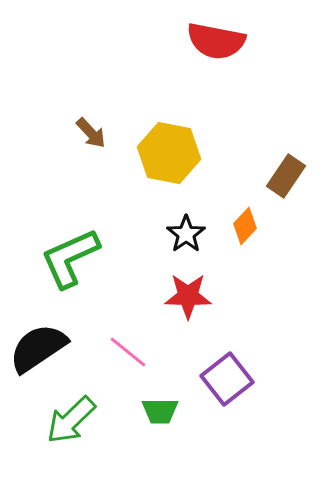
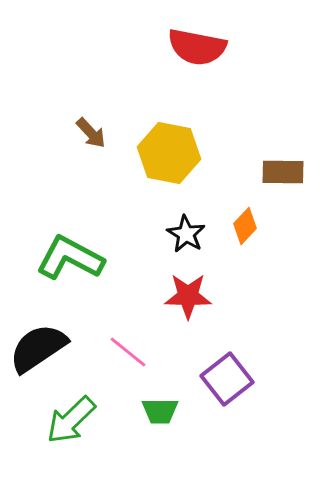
red semicircle: moved 19 px left, 6 px down
brown rectangle: moved 3 px left, 4 px up; rotated 57 degrees clockwise
black star: rotated 6 degrees counterclockwise
green L-shape: rotated 52 degrees clockwise
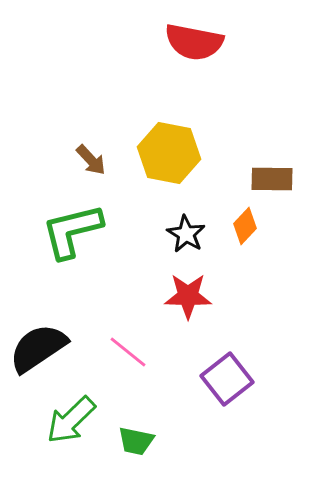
red semicircle: moved 3 px left, 5 px up
brown arrow: moved 27 px down
brown rectangle: moved 11 px left, 7 px down
green L-shape: moved 2 px right, 27 px up; rotated 42 degrees counterclockwise
green trapezoid: moved 24 px left, 30 px down; rotated 12 degrees clockwise
